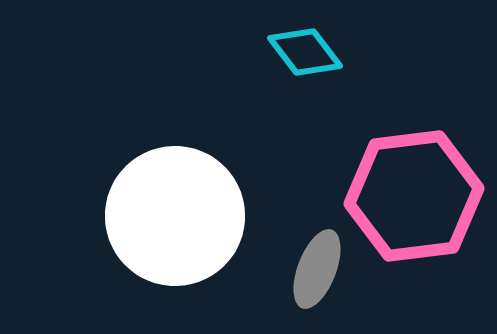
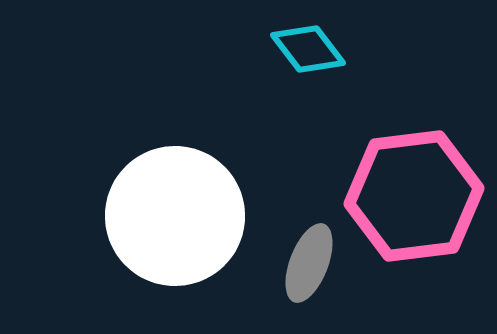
cyan diamond: moved 3 px right, 3 px up
gray ellipse: moved 8 px left, 6 px up
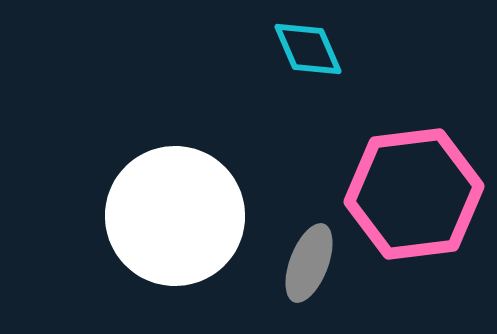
cyan diamond: rotated 14 degrees clockwise
pink hexagon: moved 2 px up
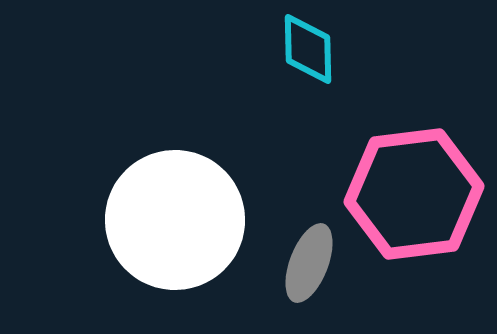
cyan diamond: rotated 22 degrees clockwise
white circle: moved 4 px down
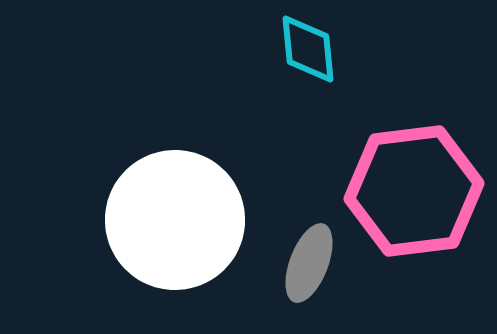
cyan diamond: rotated 4 degrees counterclockwise
pink hexagon: moved 3 px up
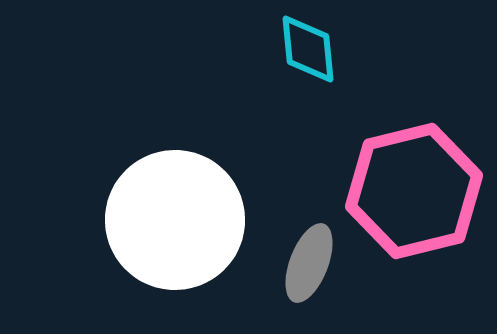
pink hexagon: rotated 7 degrees counterclockwise
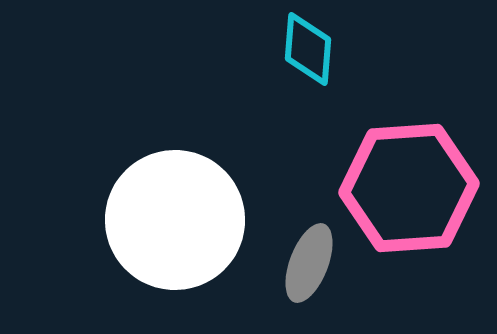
cyan diamond: rotated 10 degrees clockwise
pink hexagon: moved 5 px left, 3 px up; rotated 10 degrees clockwise
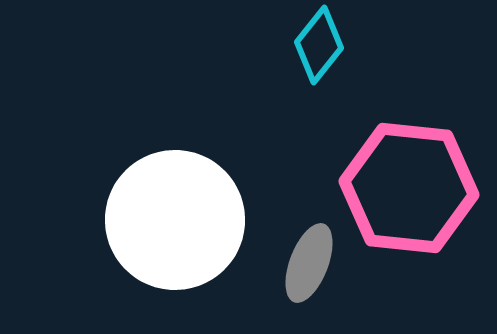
cyan diamond: moved 11 px right, 4 px up; rotated 34 degrees clockwise
pink hexagon: rotated 10 degrees clockwise
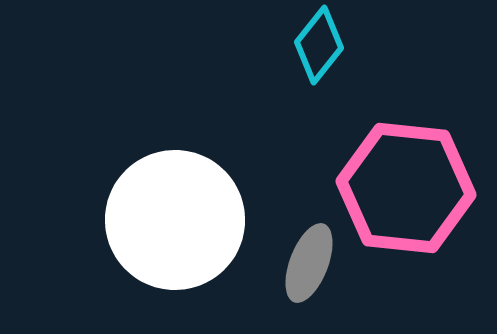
pink hexagon: moved 3 px left
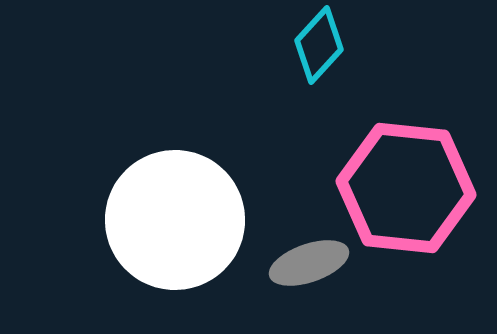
cyan diamond: rotated 4 degrees clockwise
gray ellipse: rotated 50 degrees clockwise
